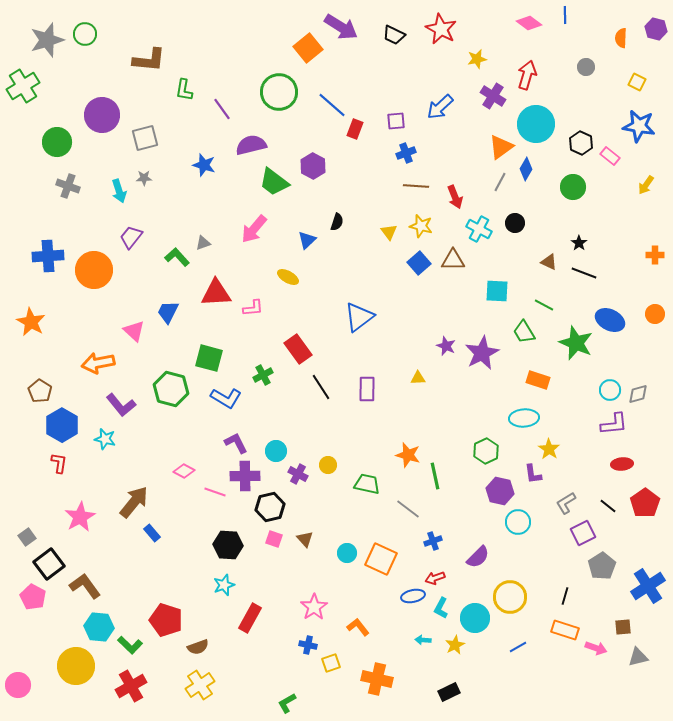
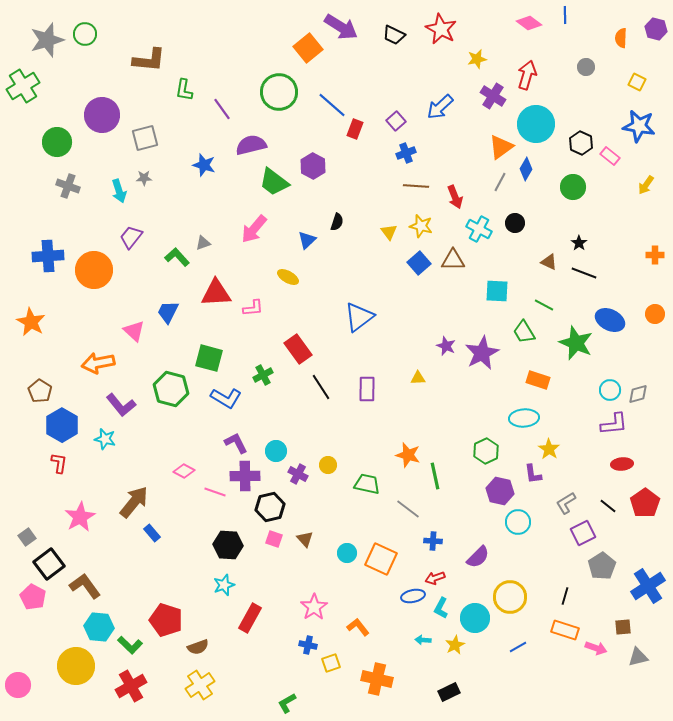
purple square at (396, 121): rotated 36 degrees counterclockwise
blue cross at (433, 541): rotated 24 degrees clockwise
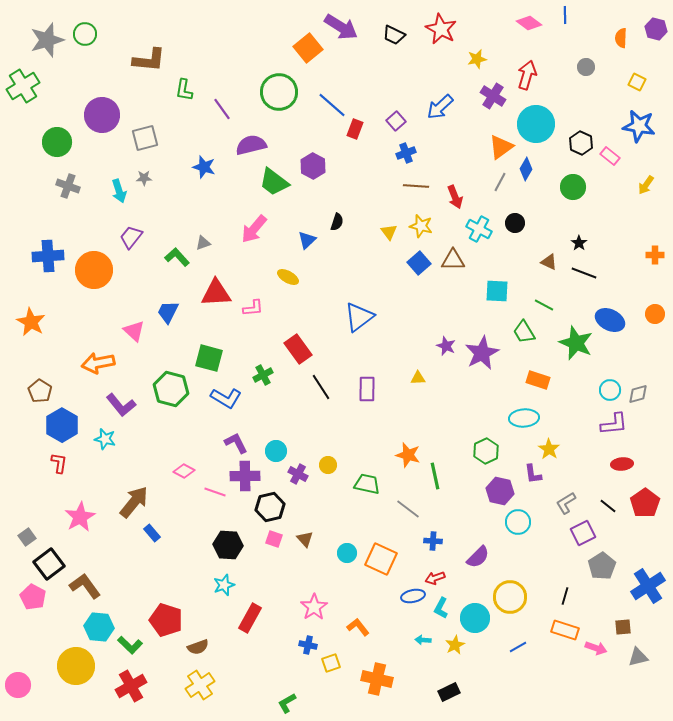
blue star at (204, 165): moved 2 px down
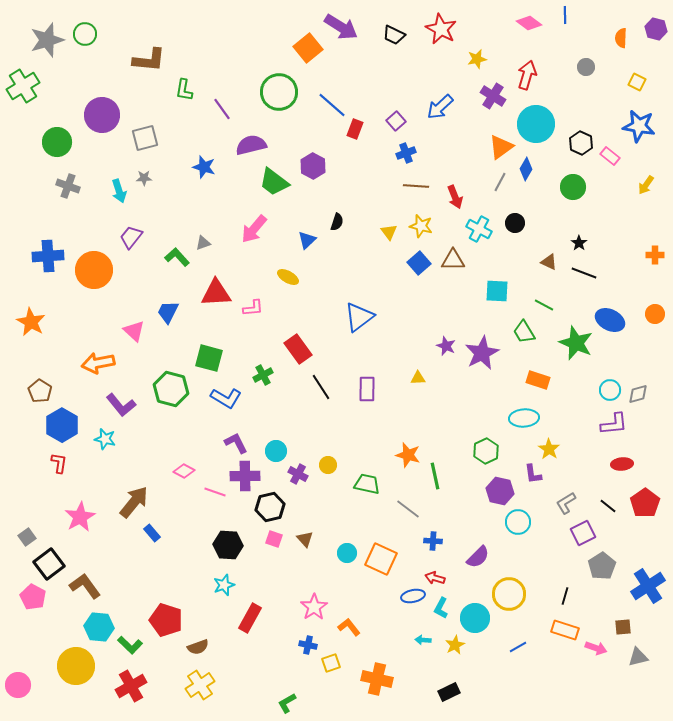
red arrow at (435, 578): rotated 36 degrees clockwise
yellow circle at (510, 597): moved 1 px left, 3 px up
orange L-shape at (358, 627): moved 9 px left
